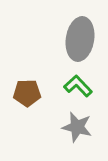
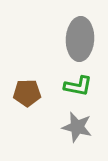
gray ellipse: rotated 6 degrees counterclockwise
green L-shape: rotated 144 degrees clockwise
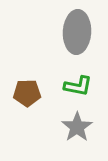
gray ellipse: moved 3 px left, 7 px up
gray star: rotated 24 degrees clockwise
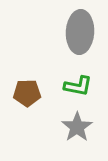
gray ellipse: moved 3 px right
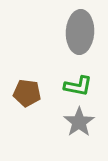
brown pentagon: rotated 8 degrees clockwise
gray star: moved 2 px right, 5 px up
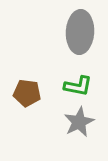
gray star: rotated 8 degrees clockwise
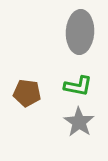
gray star: rotated 12 degrees counterclockwise
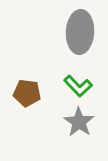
green L-shape: rotated 36 degrees clockwise
